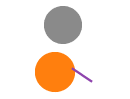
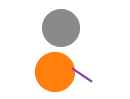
gray circle: moved 2 px left, 3 px down
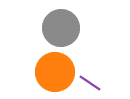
purple line: moved 8 px right, 8 px down
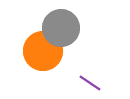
orange circle: moved 12 px left, 21 px up
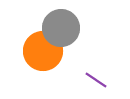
purple line: moved 6 px right, 3 px up
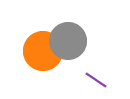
gray circle: moved 7 px right, 13 px down
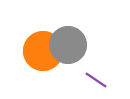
gray circle: moved 4 px down
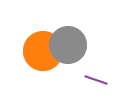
purple line: rotated 15 degrees counterclockwise
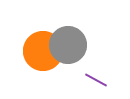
purple line: rotated 10 degrees clockwise
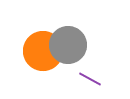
purple line: moved 6 px left, 1 px up
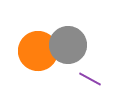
orange circle: moved 5 px left
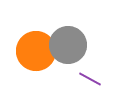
orange circle: moved 2 px left
